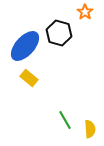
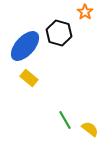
yellow semicircle: rotated 48 degrees counterclockwise
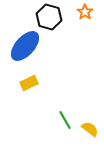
black hexagon: moved 10 px left, 16 px up
yellow rectangle: moved 5 px down; rotated 66 degrees counterclockwise
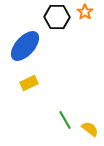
black hexagon: moved 8 px right; rotated 15 degrees counterclockwise
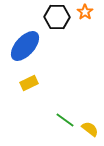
green line: rotated 24 degrees counterclockwise
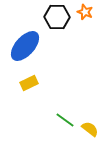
orange star: rotated 14 degrees counterclockwise
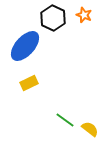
orange star: moved 1 px left, 3 px down
black hexagon: moved 4 px left, 1 px down; rotated 25 degrees clockwise
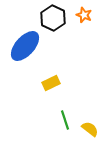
yellow rectangle: moved 22 px right
green line: rotated 36 degrees clockwise
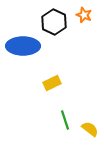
black hexagon: moved 1 px right, 4 px down
blue ellipse: moved 2 px left; rotated 48 degrees clockwise
yellow rectangle: moved 1 px right
